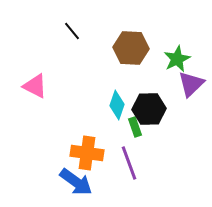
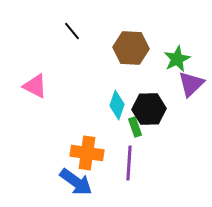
purple line: rotated 24 degrees clockwise
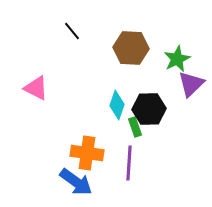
pink triangle: moved 1 px right, 2 px down
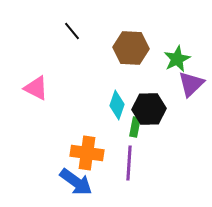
green rectangle: rotated 30 degrees clockwise
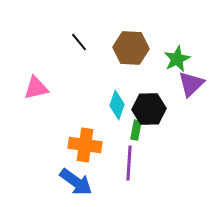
black line: moved 7 px right, 11 px down
pink triangle: rotated 40 degrees counterclockwise
green rectangle: moved 1 px right, 3 px down
orange cross: moved 2 px left, 8 px up
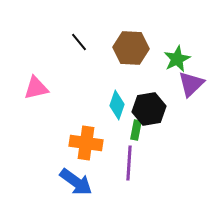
black hexagon: rotated 8 degrees counterclockwise
orange cross: moved 1 px right, 2 px up
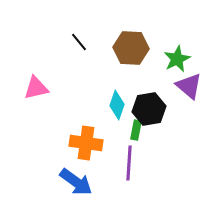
purple triangle: moved 2 px left, 2 px down; rotated 36 degrees counterclockwise
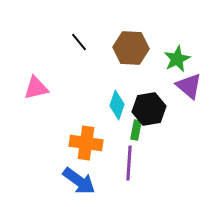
blue arrow: moved 3 px right, 1 px up
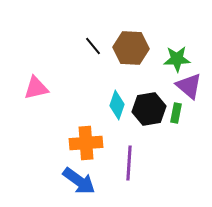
black line: moved 14 px right, 4 px down
green star: rotated 24 degrees clockwise
green rectangle: moved 40 px right, 17 px up
orange cross: rotated 12 degrees counterclockwise
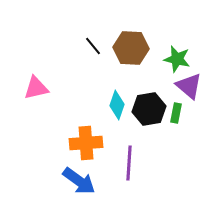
green star: rotated 16 degrees clockwise
